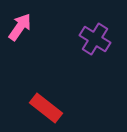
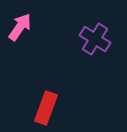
red rectangle: rotated 72 degrees clockwise
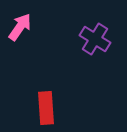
red rectangle: rotated 24 degrees counterclockwise
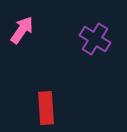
pink arrow: moved 2 px right, 3 px down
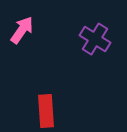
red rectangle: moved 3 px down
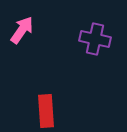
purple cross: rotated 20 degrees counterclockwise
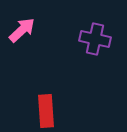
pink arrow: rotated 12 degrees clockwise
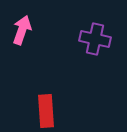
pink arrow: rotated 28 degrees counterclockwise
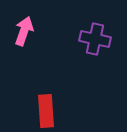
pink arrow: moved 2 px right, 1 px down
